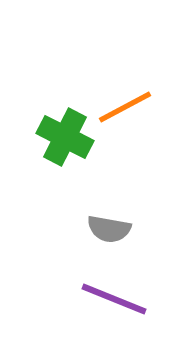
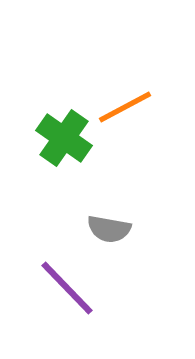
green cross: moved 1 px left, 1 px down; rotated 8 degrees clockwise
purple line: moved 47 px left, 11 px up; rotated 24 degrees clockwise
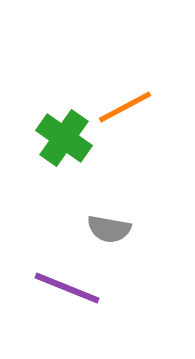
purple line: rotated 24 degrees counterclockwise
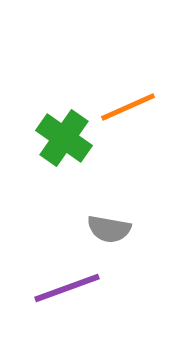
orange line: moved 3 px right; rotated 4 degrees clockwise
purple line: rotated 42 degrees counterclockwise
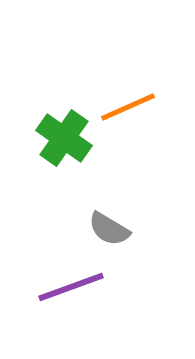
gray semicircle: rotated 21 degrees clockwise
purple line: moved 4 px right, 1 px up
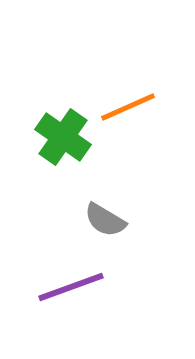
green cross: moved 1 px left, 1 px up
gray semicircle: moved 4 px left, 9 px up
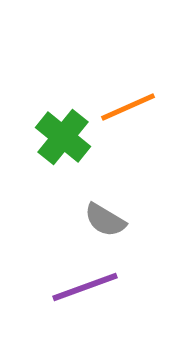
green cross: rotated 4 degrees clockwise
purple line: moved 14 px right
